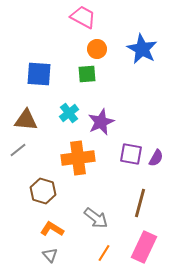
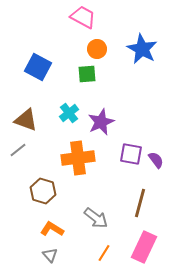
blue square: moved 1 px left, 7 px up; rotated 24 degrees clockwise
brown triangle: rotated 15 degrees clockwise
purple semicircle: moved 2 px down; rotated 66 degrees counterclockwise
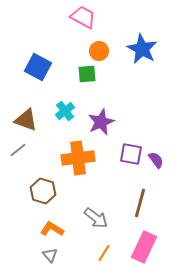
orange circle: moved 2 px right, 2 px down
cyan cross: moved 4 px left, 2 px up
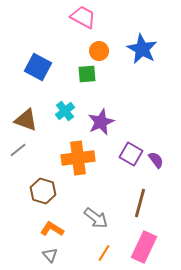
purple square: rotated 20 degrees clockwise
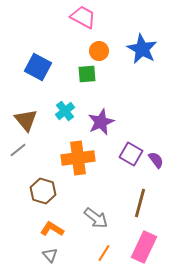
brown triangle: rotated 30 degrees clockwise
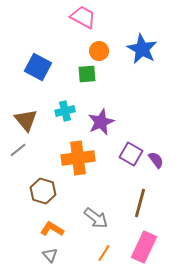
cyan cross: rotated 24 degrees clockwise
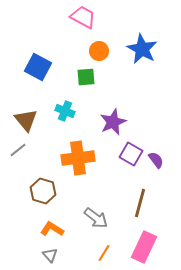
green square: moved 1 px left, 3 px down
cyan cross: rotated 36 degrees clockwise
purple star: moved 12 px right
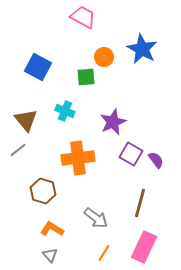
orange circle: moved 5 px right, 6 px down
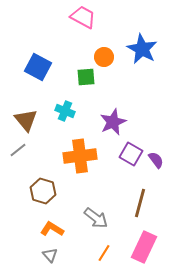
orange cross: moved 2 px right, 2 px up
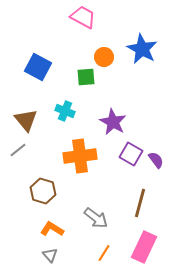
purple star: rotated 20 degrees counterclockwise
